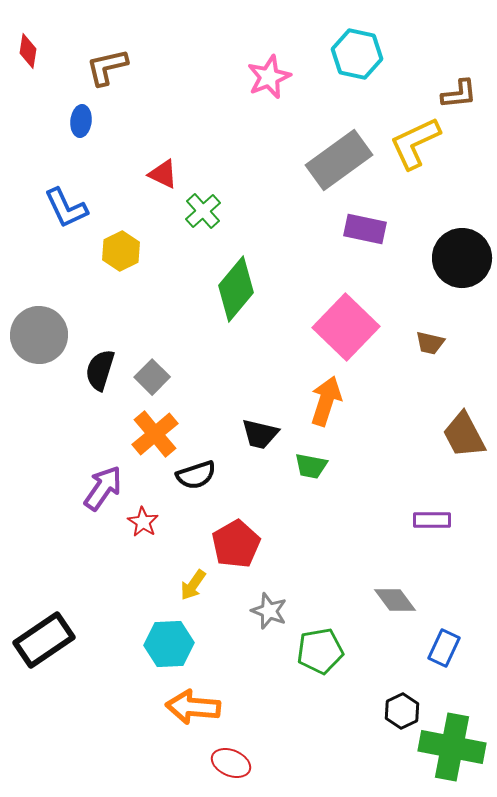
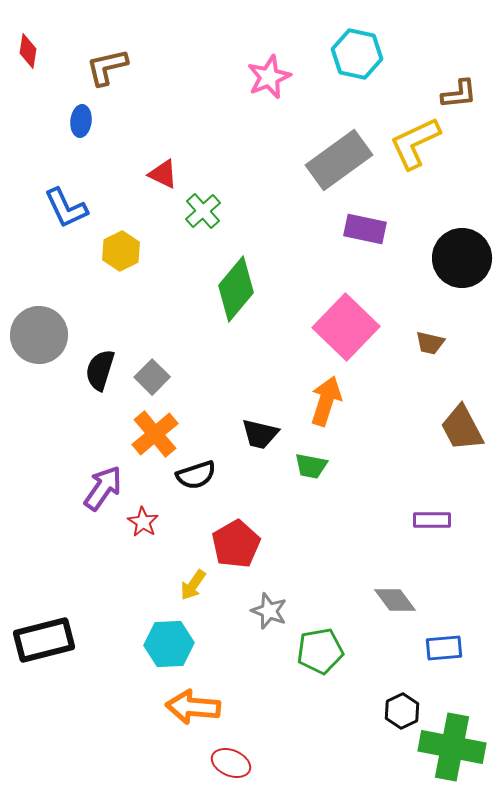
brown trapezoid at (464, 435): moved 2 px left, 7 px up
black rectangle at (44, 640): rotated 20 degrees clockwise
blue rectangle at (444, 648): rotated 60 degrees clockwise
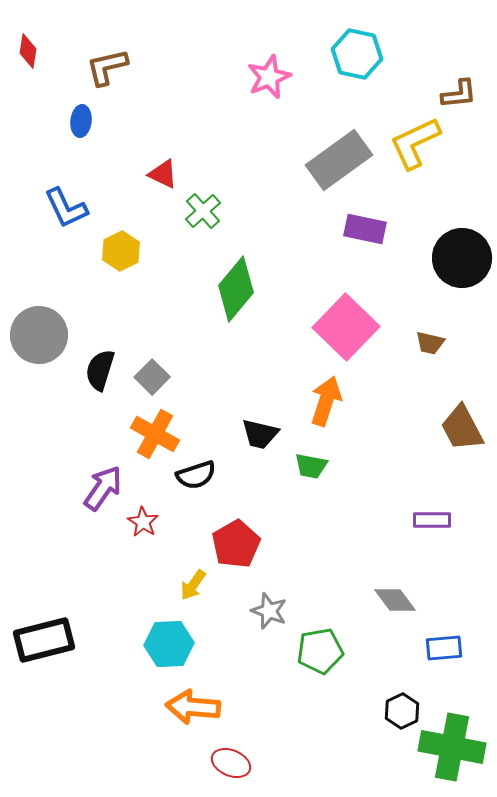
orange cross at (155, 434): rotated 21 degrees counterclockwise
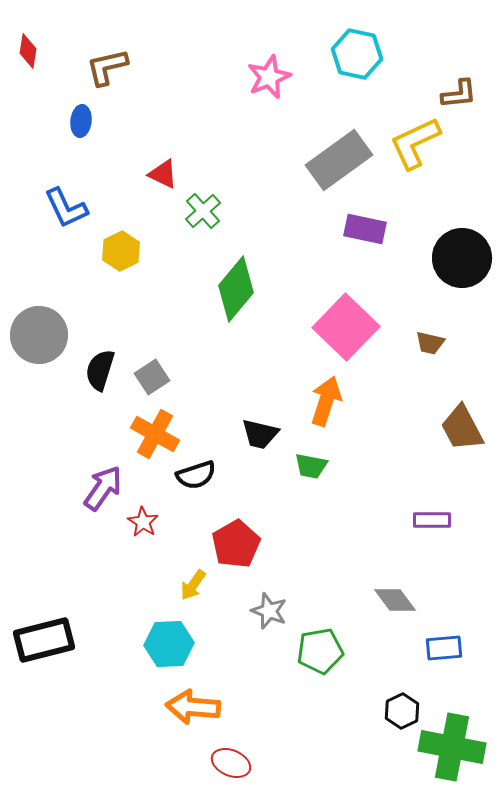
gray square at (152, 377): rotated 12 degrees clockwise
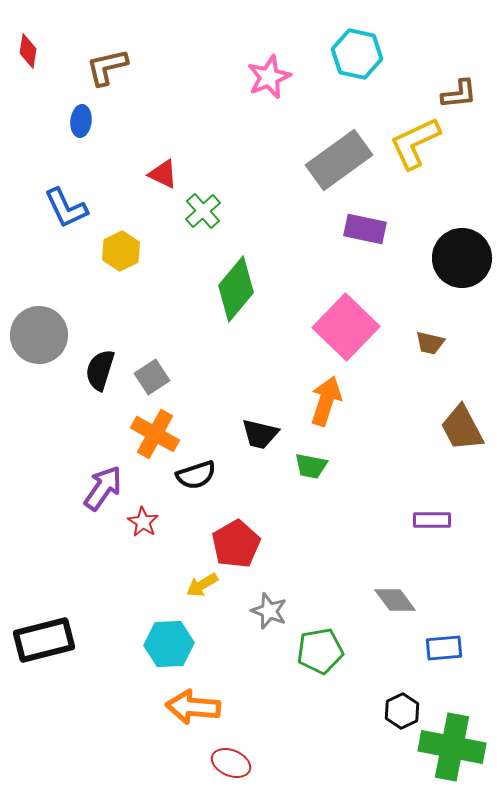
yellow arrow at (193, 585): moved 9 px right; rotated 24 degrees clockwise
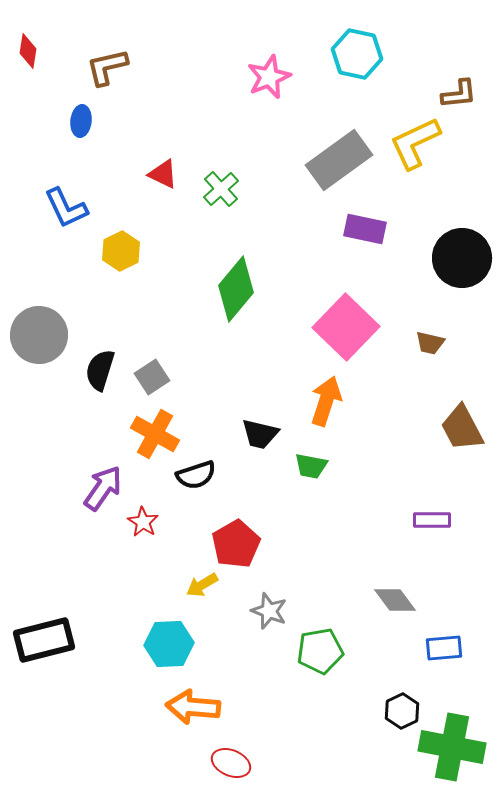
green cross at (203, 211): moved 18 px right, 22 px up
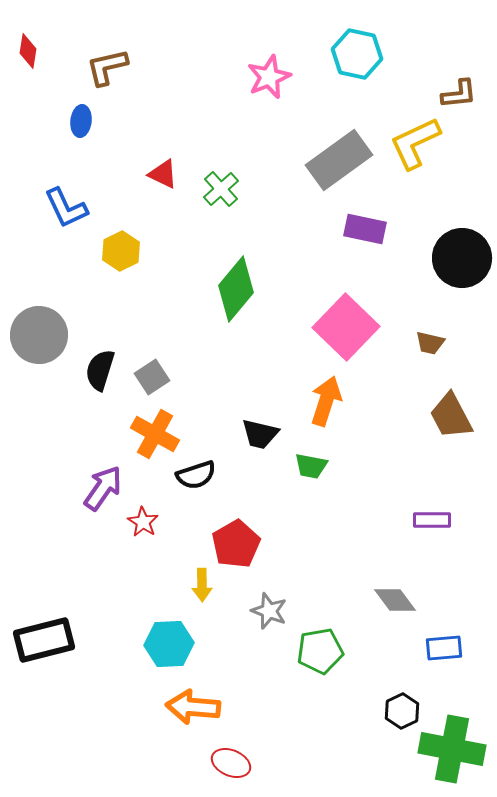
brown trapezoid at (462, 428): moved 11 px left, 12 px up
yellow arrow at (202, 585): rotated 60 degrees counterclockwise
green cross at (452, 747): moved 2 px down
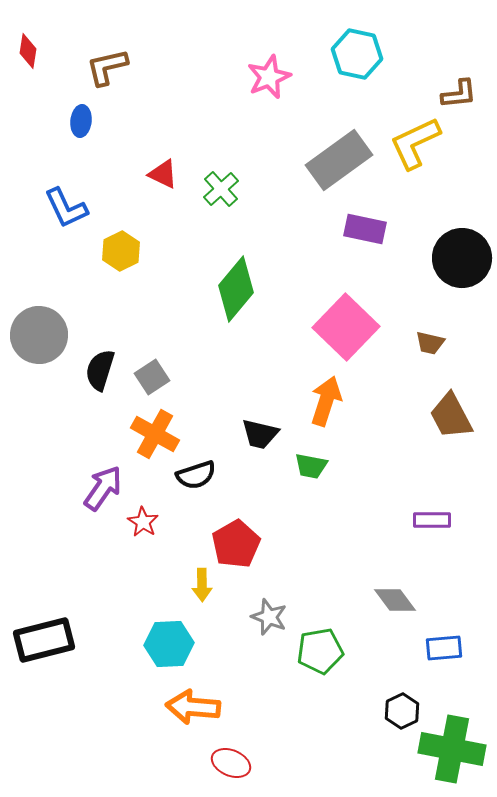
gray star at (269, 611): moved 6 px down
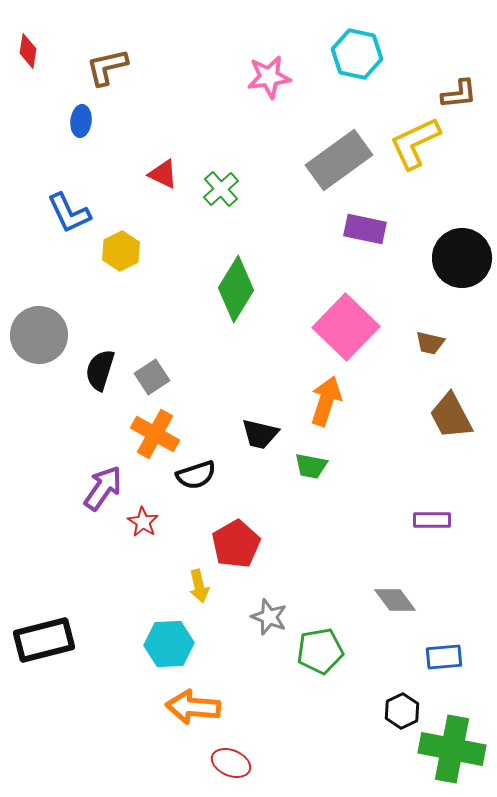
pink star at (269, 77): rotated 15 degrees clockwise
blue L-shape at (66, 208): moved 3 px right, 5 px down
green diamond at (236, 289): rotated 8 degrees counterclockwise
yellow arrow at (202, 585): moved 3 px left, 1 px down; rotated 12 degrees counterclockwise
blue rectangle at (444, 648): moved 9 px down
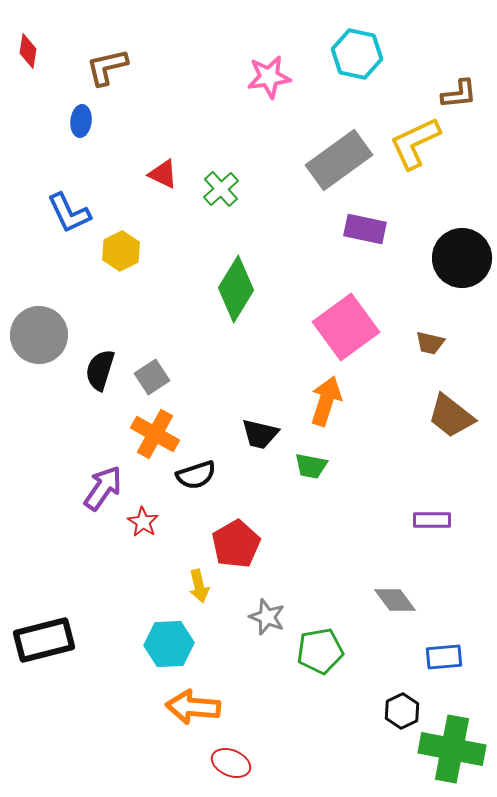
pink square at (346, 327): rotated 10 degrees clockwise
brown trapezoid at (451, 416): rotated 24 degrees counterclockwise
gray star at (269, 617): moved 2 px left
